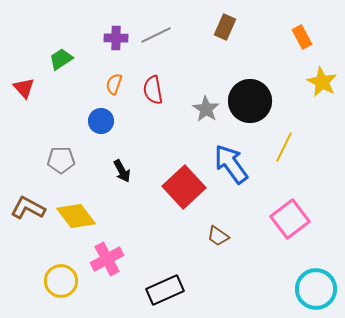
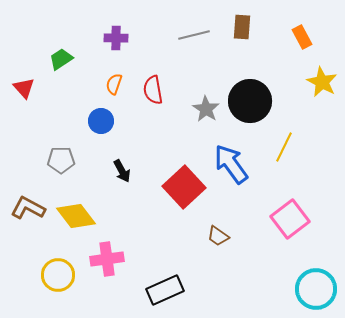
brown rectangle: moved 17 px right; rotated 20 degrees counterclockwise
gray line: moved 38 px right; rotated 12 degrees clockwise
pink cross: rotated 20 degrees clockwise
yellow circle: moved 3 px left, 6 px up
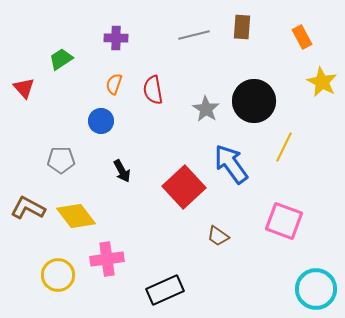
black circle: moved 4 px right
pink square: moved 6 px left, 2 px down; rotated 33 degrees counterclockwise
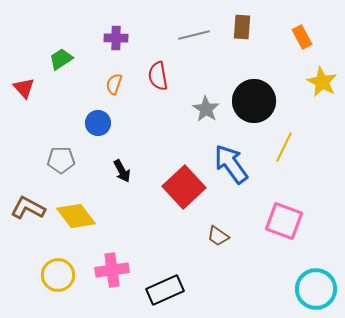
red semicircle: moved 5 px right, 14 px up
blue circle: moved 3 px left, 2 px down
pink cross: moved 5 px right, 11 px down
